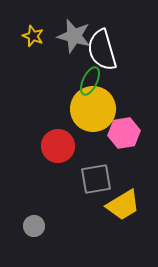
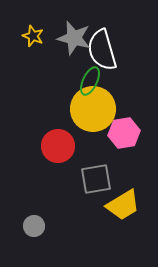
gray star: moved 2 px down
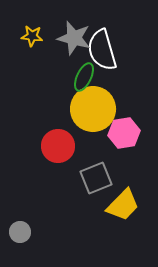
yellow star: moved 1 px left; rotated 15 degrees counterclockwise
green ellipse: moved 6 px left, 4 px up
gray square: moved 1 px up; rotated 12 degrees counterclockwise
yellow trapezoid: rotated 15 degrees counterclockwise
gray circle: moved 14 px left, 6 px down
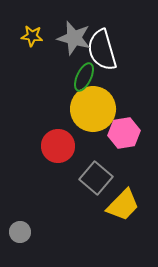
gray square: rotated 28 degrees counterclockwise
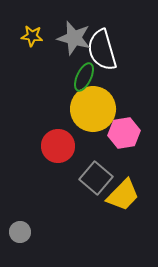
yellow trapezoid: moved 10 px up
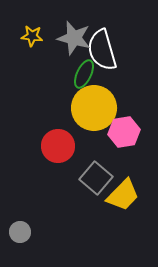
green ellipse: moved 3 px up
yellow circle: moved 1 px right, 1 px up
pink hexagon: moved 1 px up
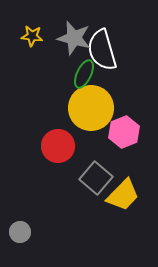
yellow circle: moved 3 px left
pink hexagon: rotated 12 degrees counterclockwise
